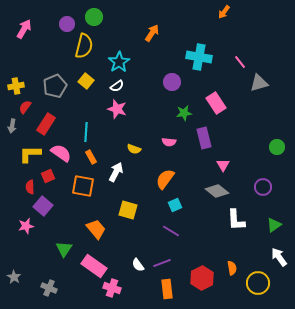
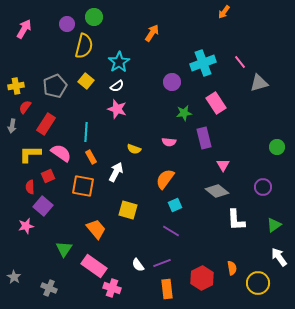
cyan cross at (199, 57): moved 4 px right, 6 px down; rotated 30 degrees counterclockwise
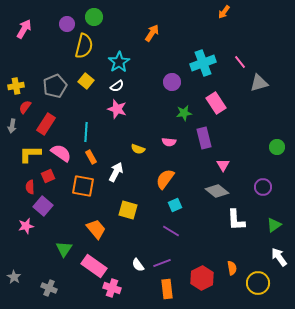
yellow semicircle at (134, 149): moved 4 px right
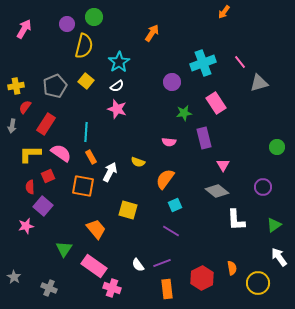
yellow semicircle at (138, 149): moved 13 px down
white arrow at (116, 172): moved 6 px left
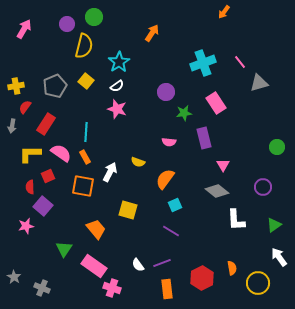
purple circle at (172, 82): moved 6 px left, 10 px down
orange rectangle at (91, 157): moved 6 px left
gray cross at (49, 288): moved 7 px left
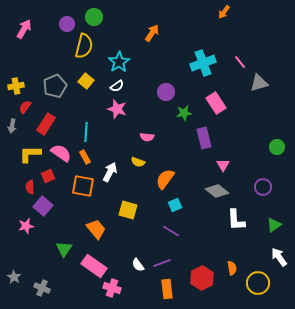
pink semicircle at (169, 142): moved 22 px left, 5 px up
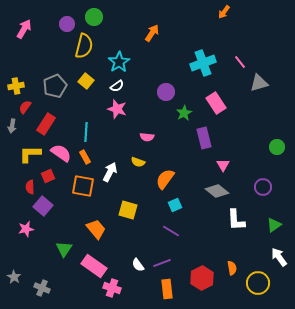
green star at (184, 113): rotated 21 degrees counterclockwise
pink star at (26, 226): moved 3 px down
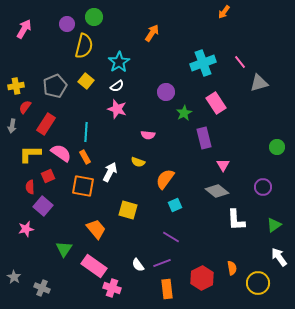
pink semicircle at (147, 137): moved 1 px right, 2 px up
purple line at (171, 231): moved 6 px down
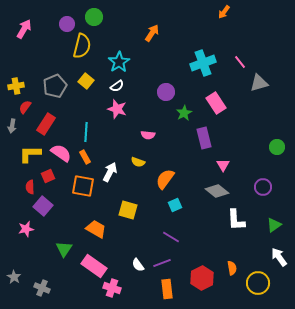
yellow semicircle at (84, 46): moved 2 px left
orange trapezoid at (96, 229): rotated 20 degrees counterclockwise
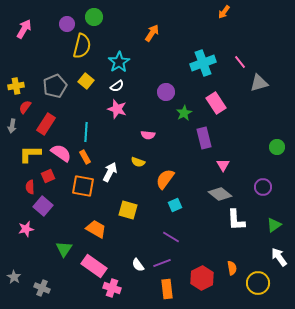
gray diamond at (217, 191): moved 3 px right, 3 px down
